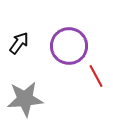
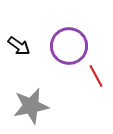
black arrow: moved 3 px down; rotated 90 degrees clockwise
gray star: moved 6 px right, 7 px down; rotated 6 degrees counterclockwise
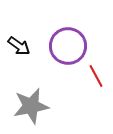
purple circle: moved 1 px left
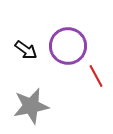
black arrow: moved 7 px right, 4 px down
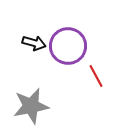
black arrow: moved 8 px right, 7 px up; rotated 20 degrees counterclockwise
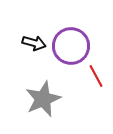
purple circle: moved 3 px right
gray star: moved 12 px right, 7 px up; rotated 12 degrees counterclockwise
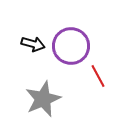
black arrow: moved 1 px left, 1 px down
red line: moved 2 px right
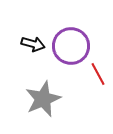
red line: moved 2 px up
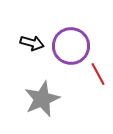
black arrow: moved 1 px left, 1 px up
gray star: moved 1 px left
